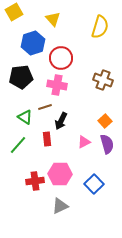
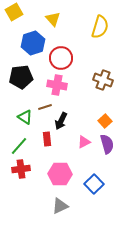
green line: moved 1 px right, 1 px down
red cross: moved 14 px left, 12 px up
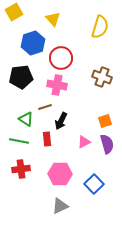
brown cross: moved 1 px left, 3 px up
green triangle: moved 1 px right, 2 px down
orange square: rotated 24 degrees clockwise
green line: moved 5 px up; rotated 60 degrees clockwise
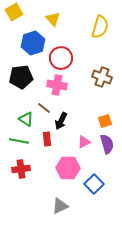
brown line: moved 1 px left, 1 px down; rotated 56 degrees clockwise
pink hexagon: moved 8 px right, 6 px up
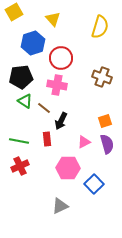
green triangle: moved 1 px left, 18 px up
red cross: moved 1 px left, 3 px up; rotated 18 degrees counterclockwise
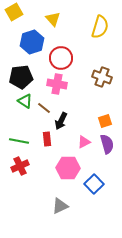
blue hexagon: moved 1 px left, 1 px up
pink cross: moved 1 px up
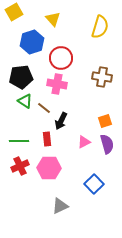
brown cross: rotated 12 degrees counterclockwise
green line: rotated 12 degrees counterclockwise
pink hexagon: moved 19 px left
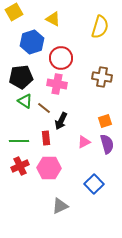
yellow triangle: rotated 21 degrees counterclockwise
red rectangle: moved 1 px left, 1 px up
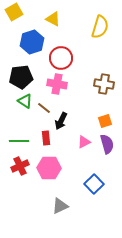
brown cross: moved 2 px right, 7 px down
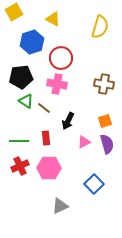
green triangle: moved 1 px right
black arrow: moved 7 px right
